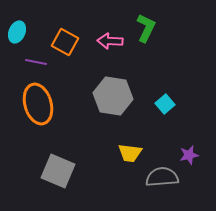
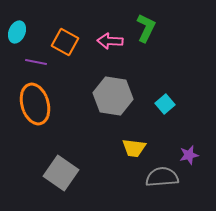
orange ellipse: moved 3 px left
yellow trapezoid: moved 4 px right, 5 px up
gray square: moved 3 px right, 2 px down; rotated 12 degrees clockwise
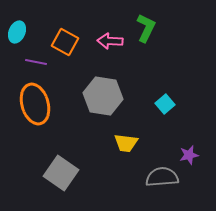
gray hexagon: moved 10 px left
yellow trapezoid: moved 8 px left, 5 px up
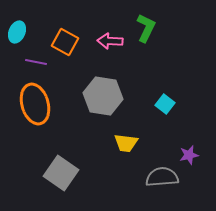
cyan square: rotated 12 degrees counterclockwise
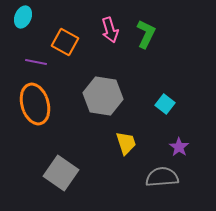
green L-shape: moved 6 px down
cyan ellipse: moved 6 px right, 15 px up
pink arrow: moved 11 px up; rotated 110 degrees counterclockwise
yellow trapezoid: rotated 115 degrees counterclockwise
purple star: moved 10 px left, 8 px up; rotated 24 degrees counterclockwise
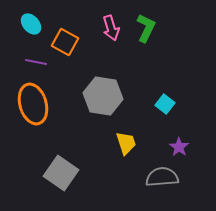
cyan ellipse: moved 8 px right, 7 px down; rotated 65 degrees counterclockwise
pink arrow: moved 1 px right, 2 px up
green L-shape: moved 6 px up
orange ellipse: moved 2 px left
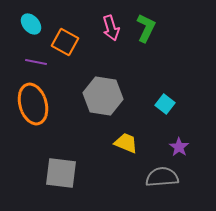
yellow trapezoid: rotated 50 degrees counterclockwise
gray square: rotated 28 degrees counterclockwise
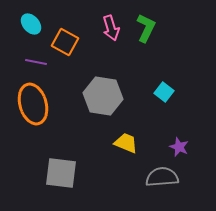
cyan square: moved 1 px left, 12 px up
purple star: rotated 12 degrees counterclockwise
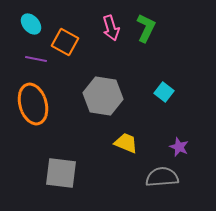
purple line: moved 3 px up
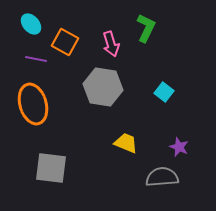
pink arrow: moved 16 px down
gray hexagon: moved 9 px up
gray square: moved 10 px left, 5 px up
